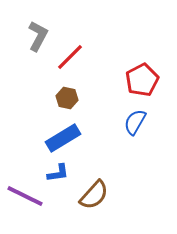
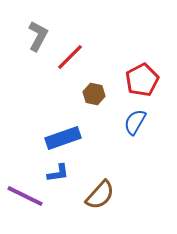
brown hexagon: moved 27 px right, 4 px up
blue rectangle: rotated 12 degrees clockwise
brown semicircle: moved 6 px right
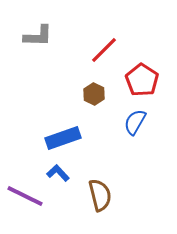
gray L-shape: rotated 64 degrees clockwise
red line: moved 34 px right, 7 px up
red pentagon: rotated 12 degrees counterclockwise
brown hexagon: rotated 15 degrees clockwise
blue L-shape: rotated 125 degrees counterclockwise
brown semicircle: rotated 56 degrees counterclockwise
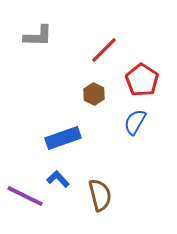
blue L-shape: moved 6 px down
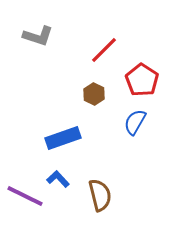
gray L-shape: rotated 16 degrees clockwise
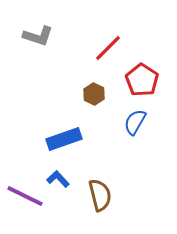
red line: moved 4 px right, 2 px up
blue rectangle: moved 1 px right, 1 px down
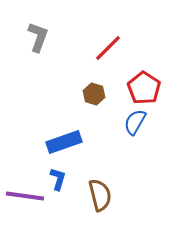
gray L-shape: moved 1 px down; rotated 88 degrees counterclockwise
red pentagon: moved 2 px right, 8 px down
brown hexagon: rotated 10 degrees counterclockwise
blue rectangle: moved 3 px down
blue L-shape: rotated 60 degrees clockwise
purple line: rotated 18 degrees counterclockwise
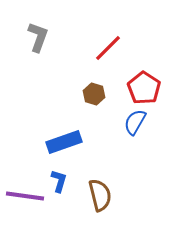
blue L-shape: moved 1 px right, 2 px down
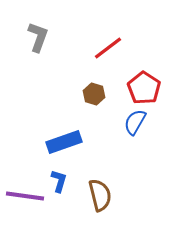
red line: rotated 8 degrees clockwise
